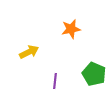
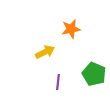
yellow arrow: moved 16 px right
purple line: moved 3 px right, 1 px down
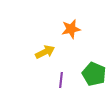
purple line: moved 3 px right, 2 px up
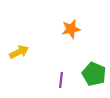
yellow arrow: moved 26 px left
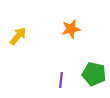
yellow arrow: moved 1 px left, 16 px up; rotated 24 degrees counterclockwise
green pentagon: rotated 10 degrees counterclockwise
